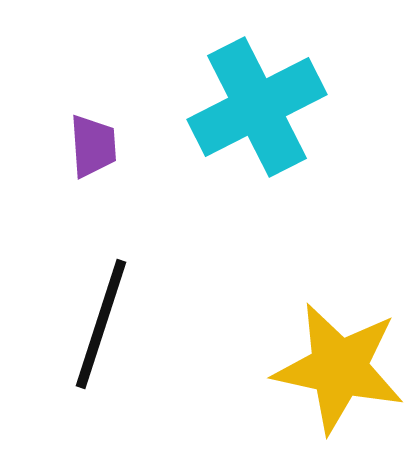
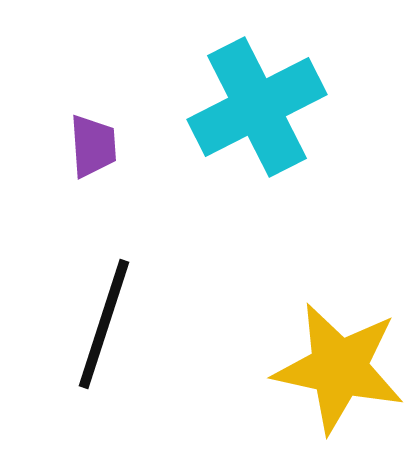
black line: moved 3 px right
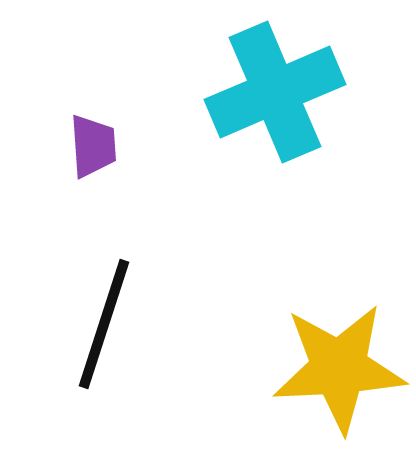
cyan cross: moved 18 px right, 15 px up; rotated 4 degrees clockwise
yellow star: rotated 15 degrees counterclockwise
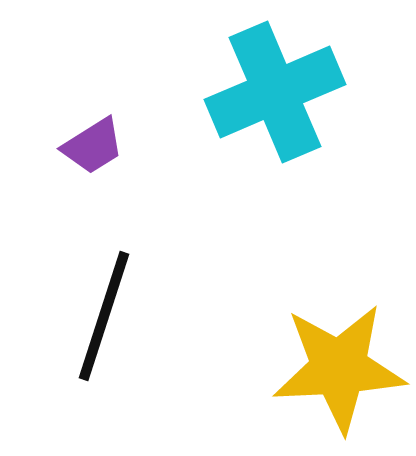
purple trapezoid: rotated 62 degrees clockwise
black line: moved 8 px up
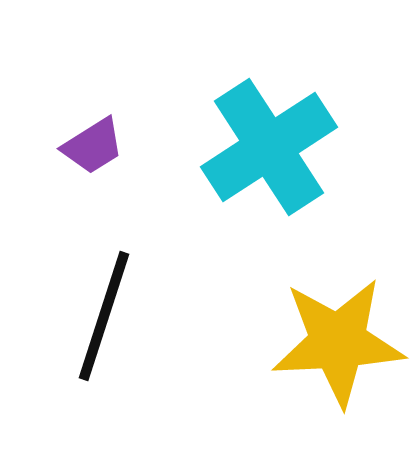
cyan cross: moved 6 px left, 55 px down; rotated 10 degrees counterclockwise
yellow star: moved 1 px left, 26 px up
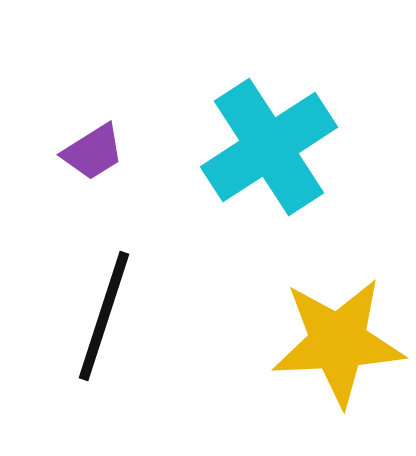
purple trapezoid: moved 6 px down
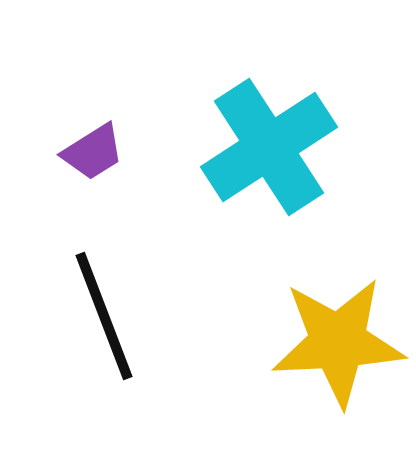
black line: rotated 39 degrees counterclockwise
